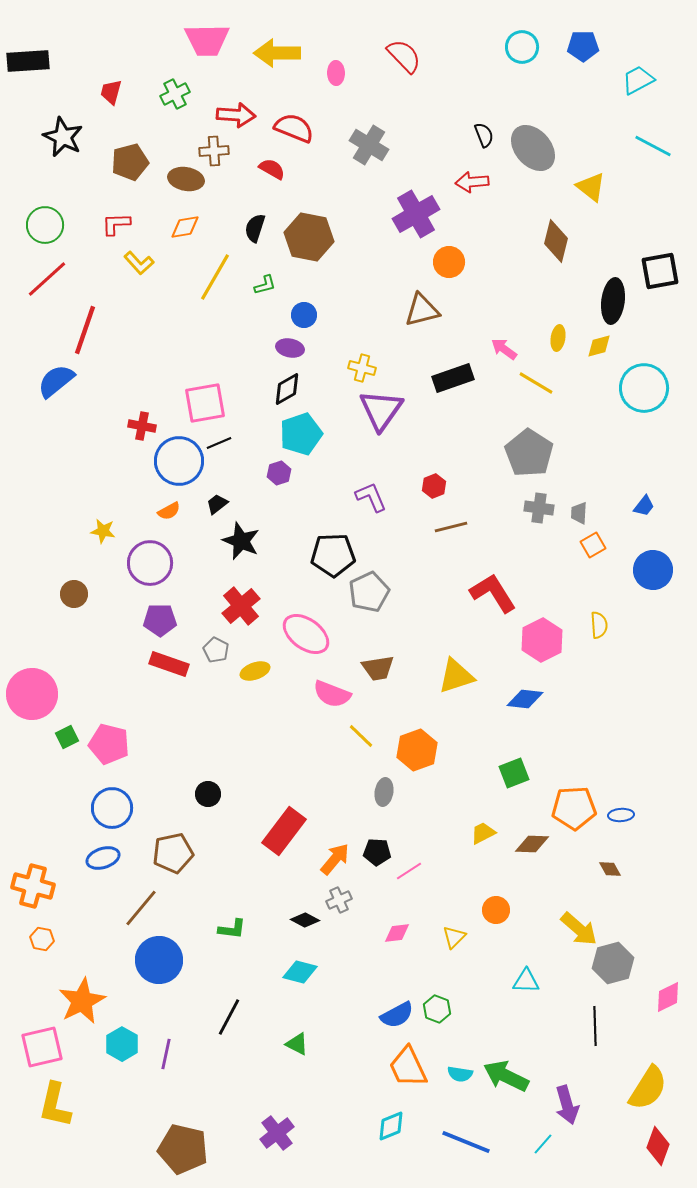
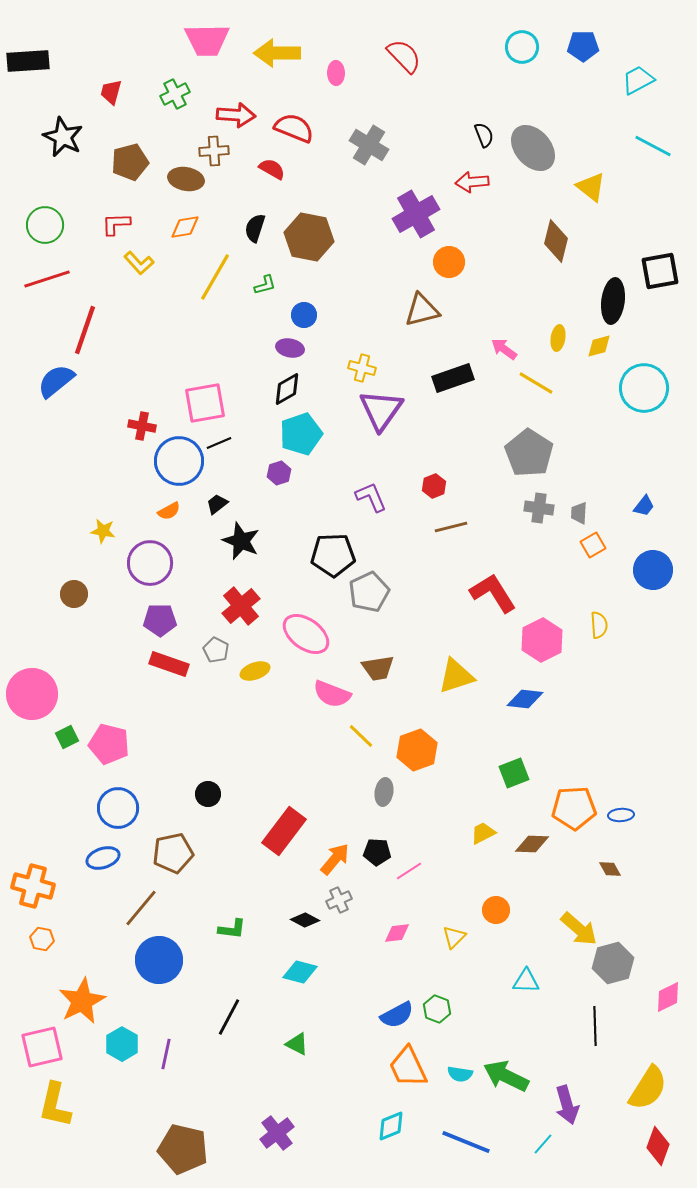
red line at (47, 279): rotated 24 degrees clockwise
blue circle at (112, 808): moved 6 px right
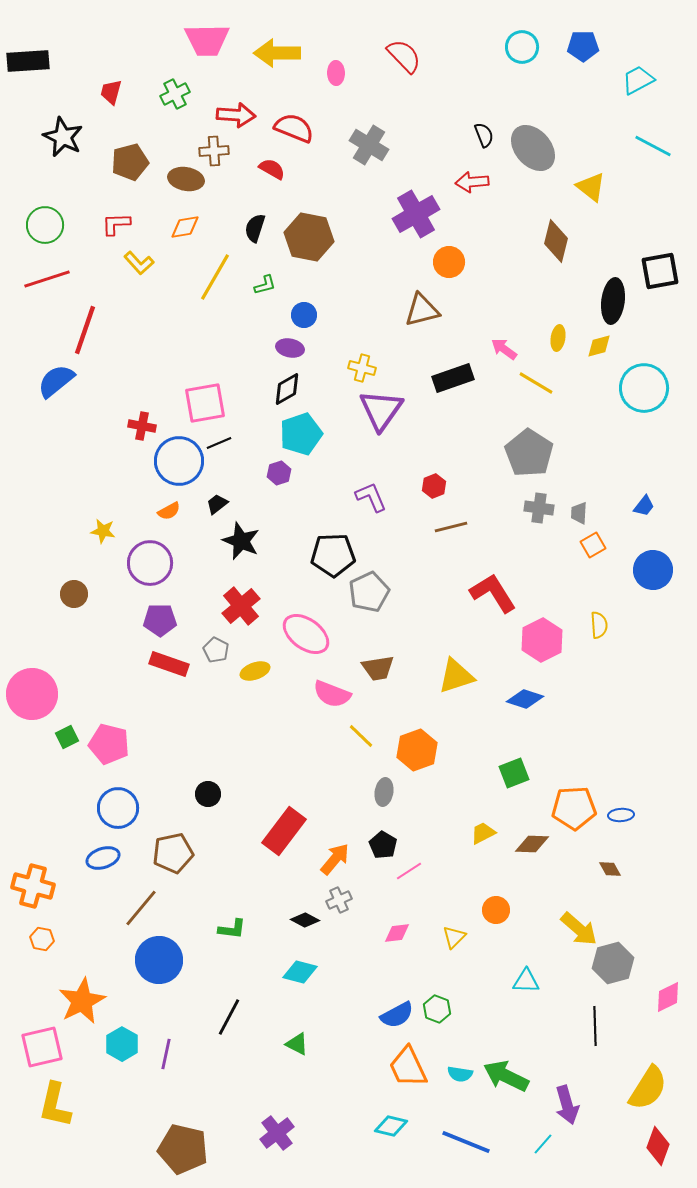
blue diamond at (525, 699): rotated 12 degrees clockwise
black pentagon at (377, 852): moved 6 px right, 7 px up; rotated 28 degrees clockwise
cyan diamond at (391, 1126): rotated 36 degrees clockwise
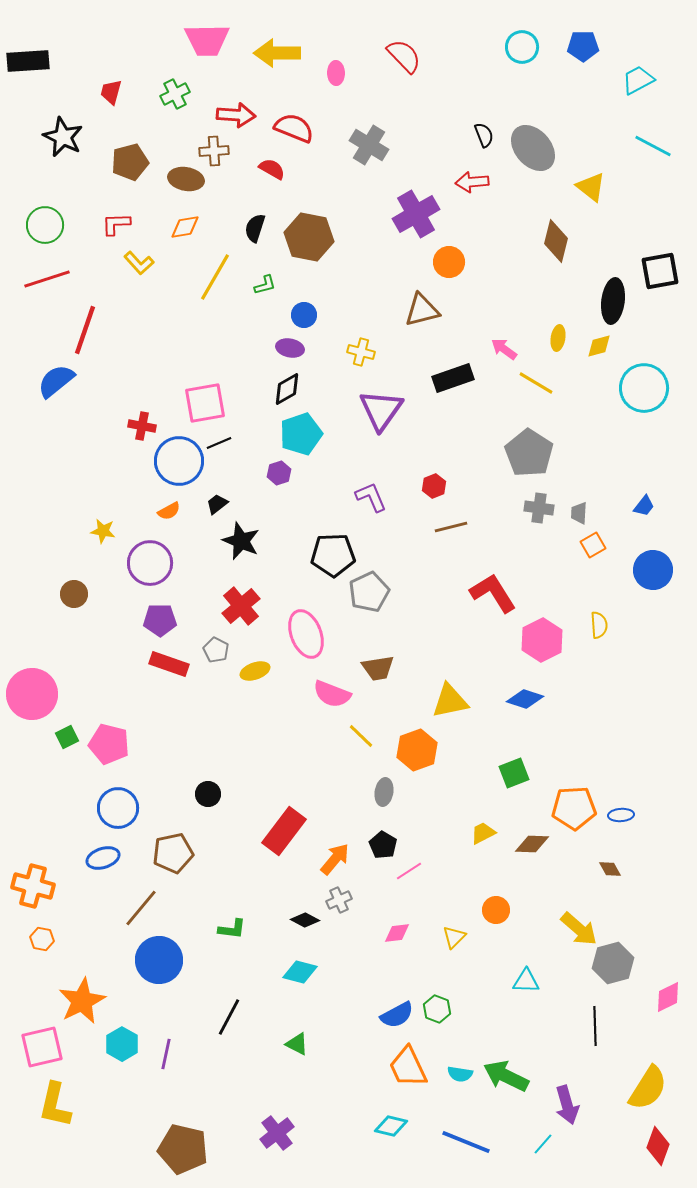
yellow cross at (362, 368): moved 1 px left, 16 px up
pink ellipse at (306, 634): rotated 33 degrees clockwise
yellow triangle at (456, 676): moved 6 px left, 25 px down; rotated 6 degrees clockwise
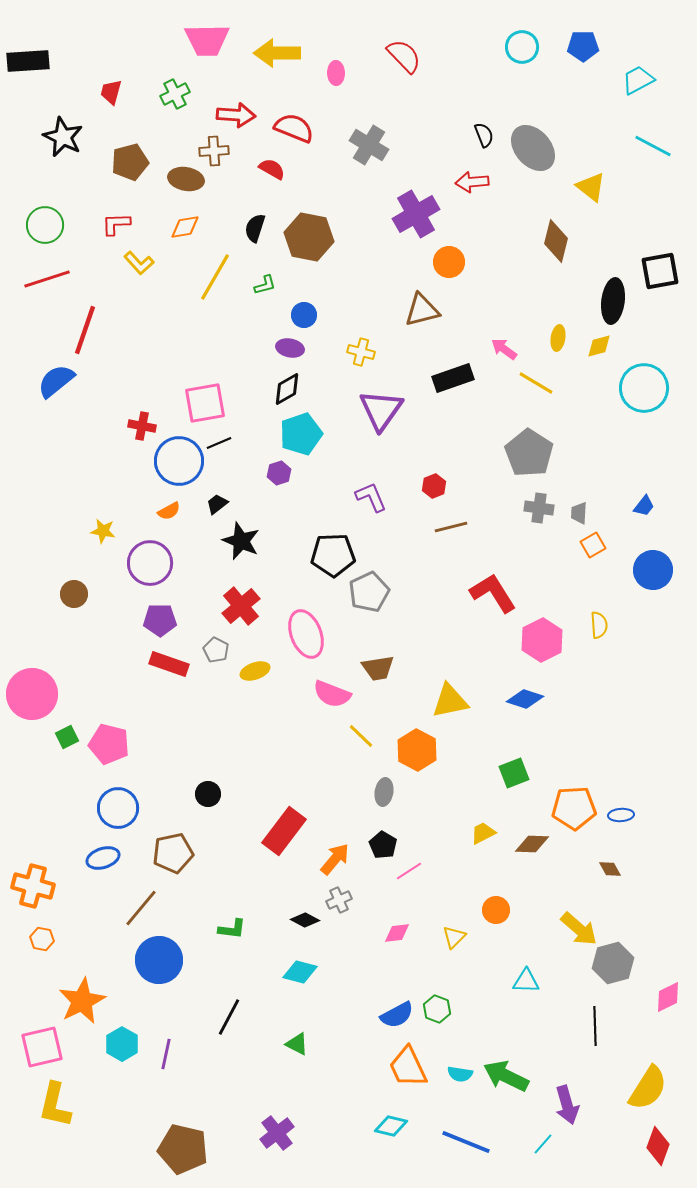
orange hexagon at (417, 750): rotated 12 degrees counterclockwise
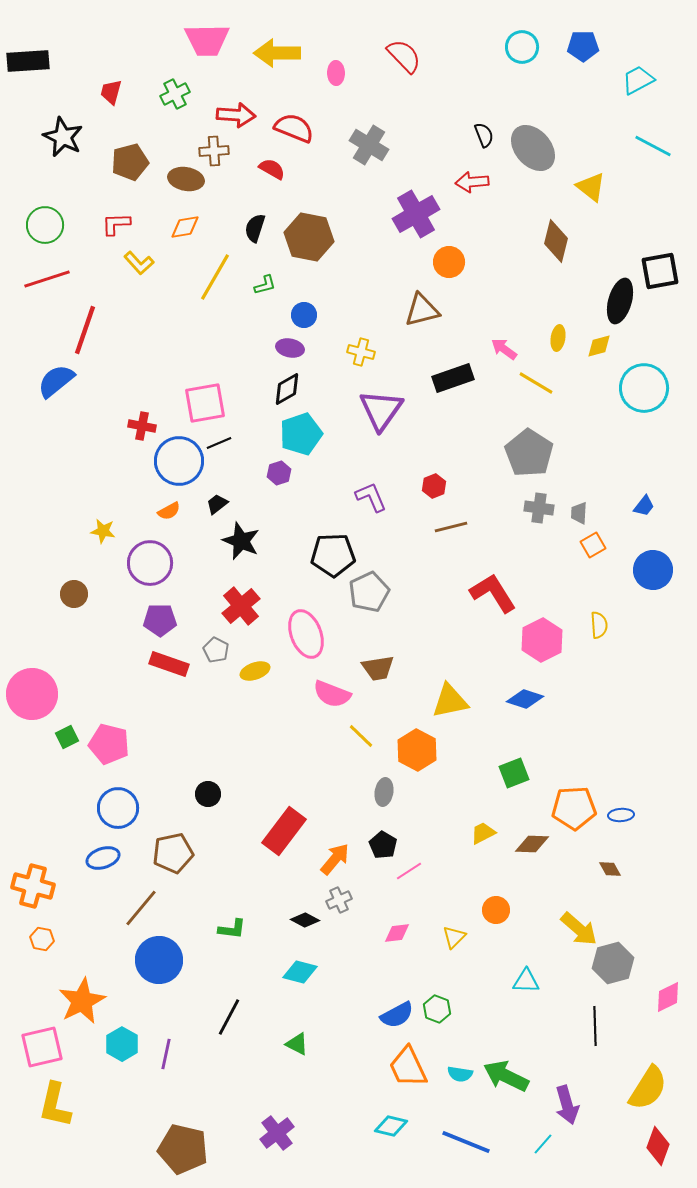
black ellipse at (613, 301): moved 7 px right; rotated 9 degrees clockwise
